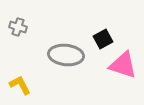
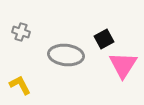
gray cross: moved 3 px right, 5 px down
black square: moved 1 px right
pink triangle: rotated 44 degrees clockwise
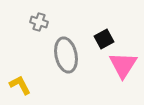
gray cross: moved 18 px right, 10 px up
gray ellipse: rotated 72 degrees clockwise
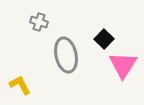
black square: rotated 18 degrees counterclockwise
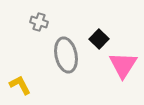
black square: moved 5 px left
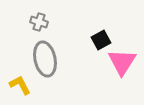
black square: moved 2 px right, 1 px down; rotated 18 degrees clockwise
gray ellipse: moved 21 px left, 4 px down
pink triangle: moved 1 px left, 3 px up
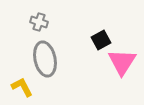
yellow L-shape: moved 2 px right, 2 px down
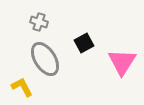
black square: moved 17 px left, 3 px down
gray ellipse: rotated 20 degrees counterclockwise
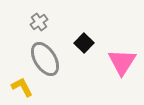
gray cross: rotated 36 degrees clockwise
black square: rotated 18 degrees counterclockwise
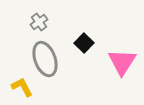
gray ellipse: rotated 12 degrees clockwise
